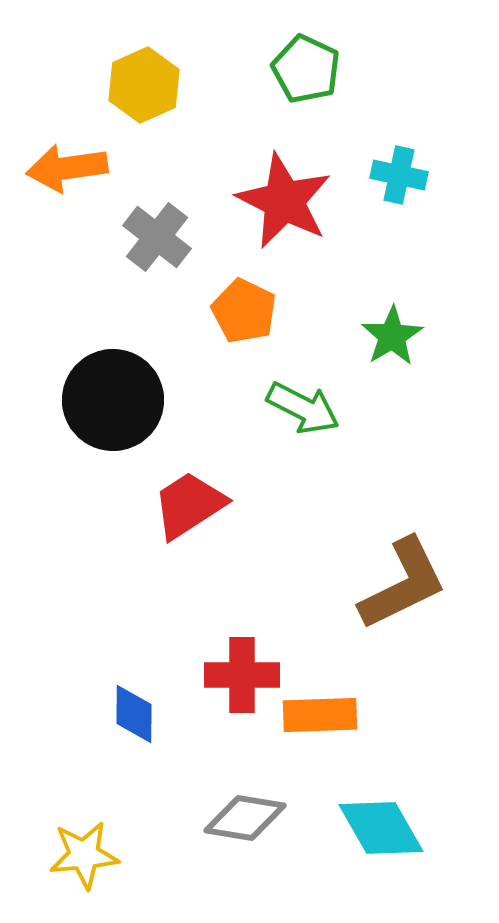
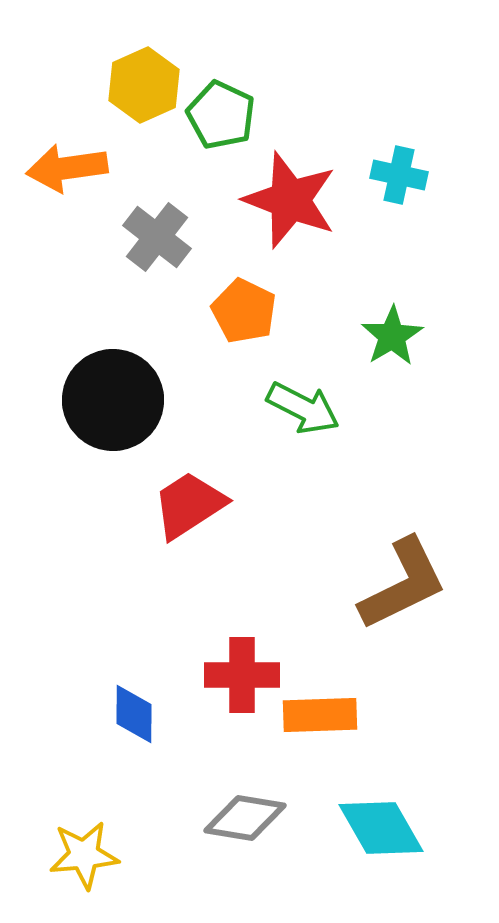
green pentagon: moved 85 px left, 46 px down
red star: moved 6 px right, 1 px up; rotated 6 degrees counterclockwise
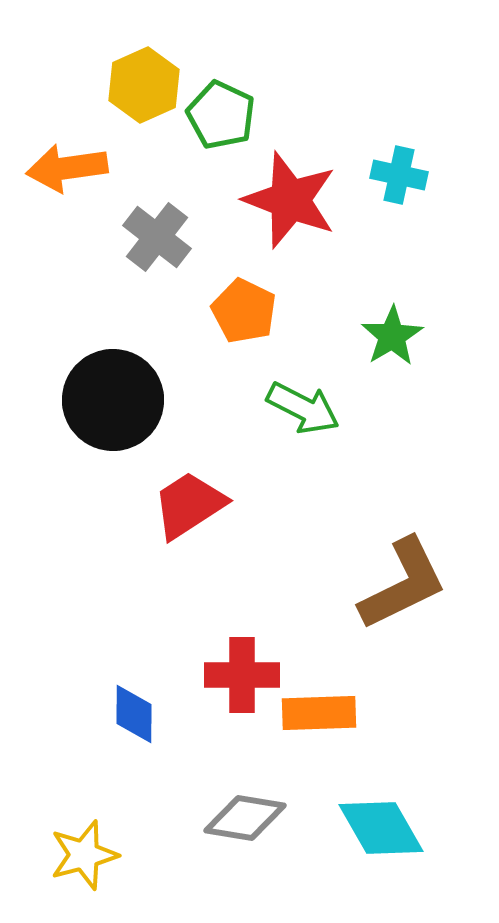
orange rectangle: moved 1 px left, 2 px up
yellow star: rotated 10 degrees counterclockwise
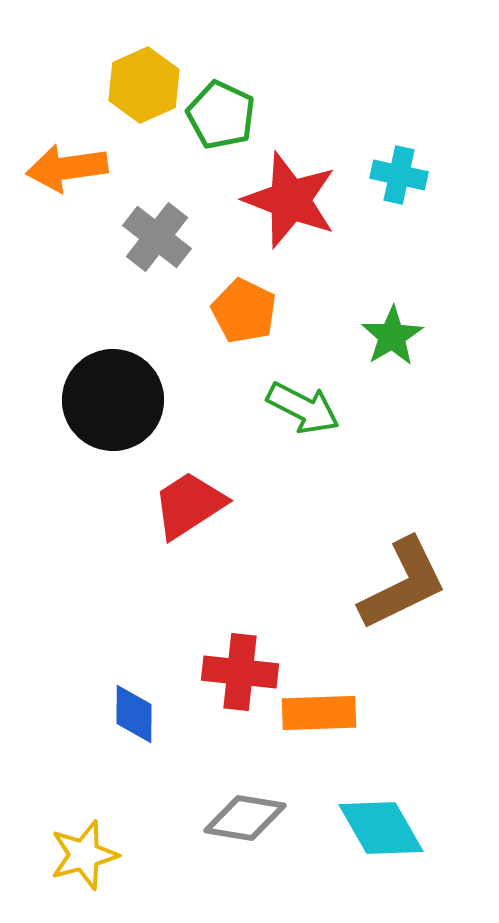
red cross: moved 2 px left, 3 px up; rotated 6 degrees clockwise
